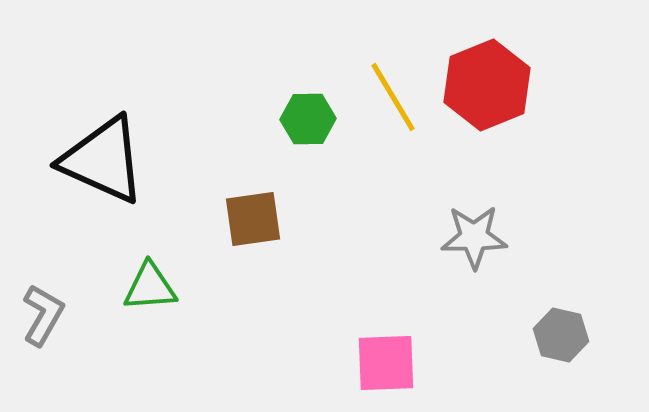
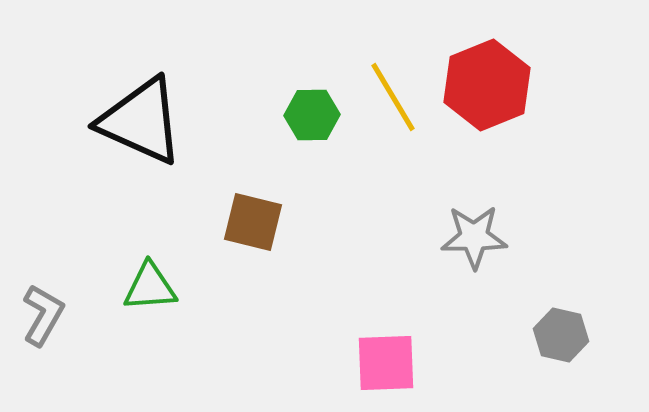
green hexagon: moved 4 px right, 4 px up
black triangle: moved 38 px right, 39 px up
brown square: moved 3 px down; rotated 22 degrees clockwise
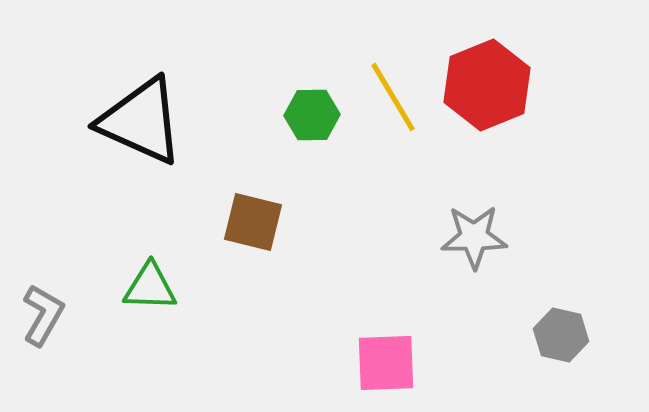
green triangle: rotated 6 degrees clockwise
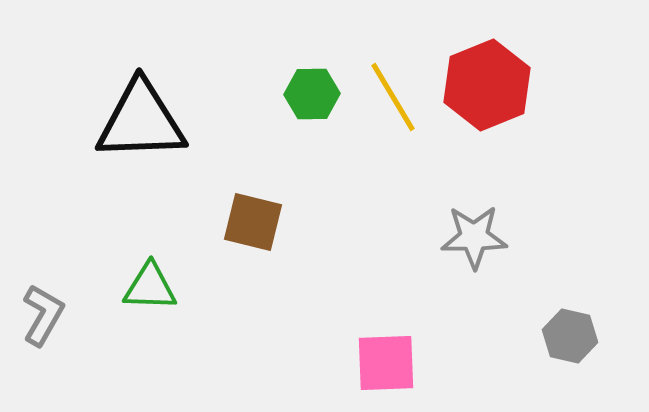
green hexagon: moved 21 px up
black triangle: rotated 26 degrees counterclockwise
gray hexagon: moved 9 px right, 1 px down
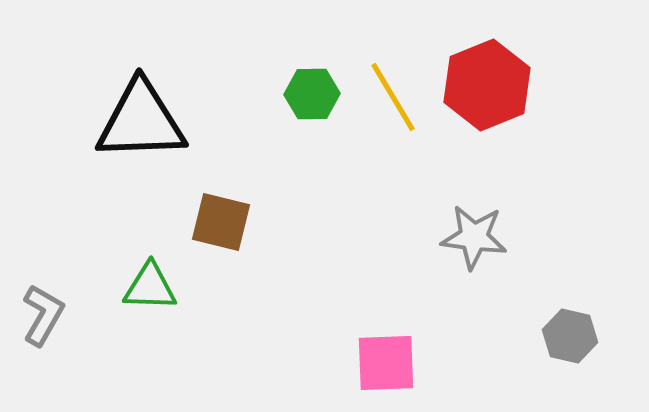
brown square: moved 32 px left
gray star: rotated 8 degrees clockwise
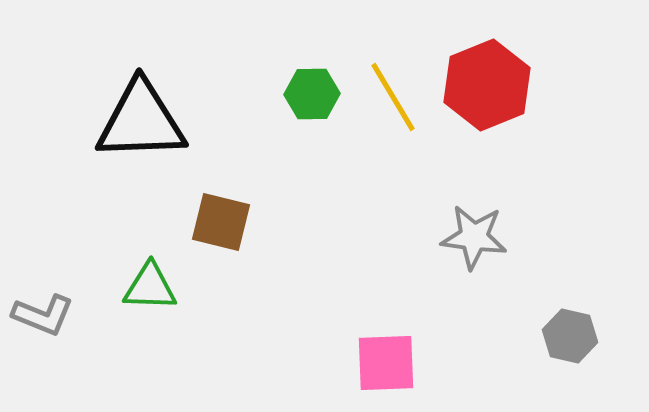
gray L-shape: rotated 82 degrees clockwise
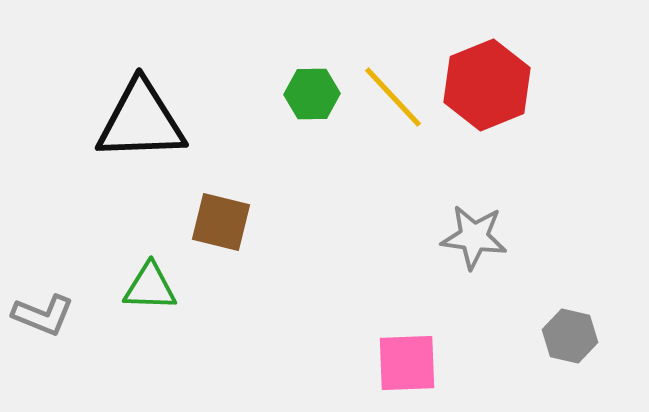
yellow line: rotated 12 degrees counterclockwise
pink square: moved 21 px right
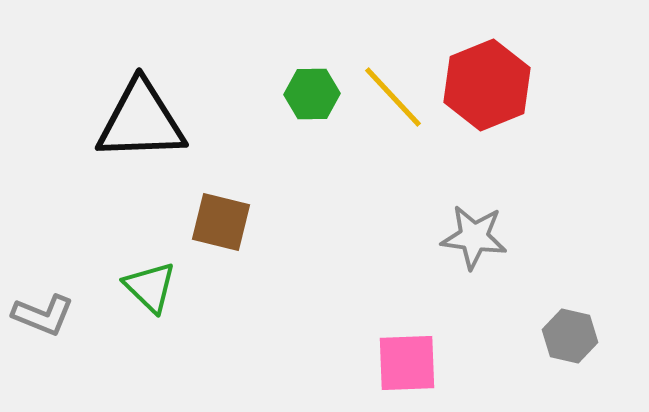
green triangle: rotated 42 degrees clockwise
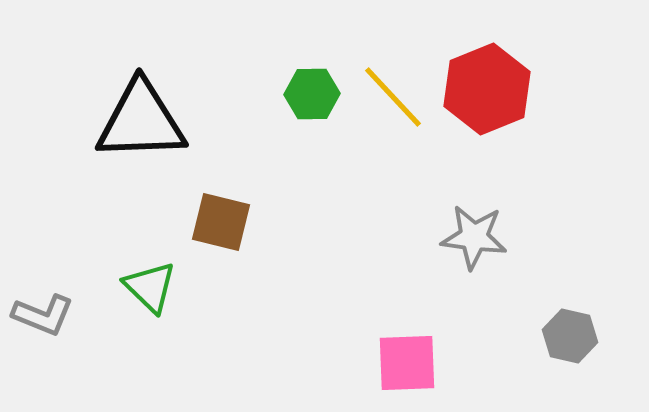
red hexagon: moved 4 px down
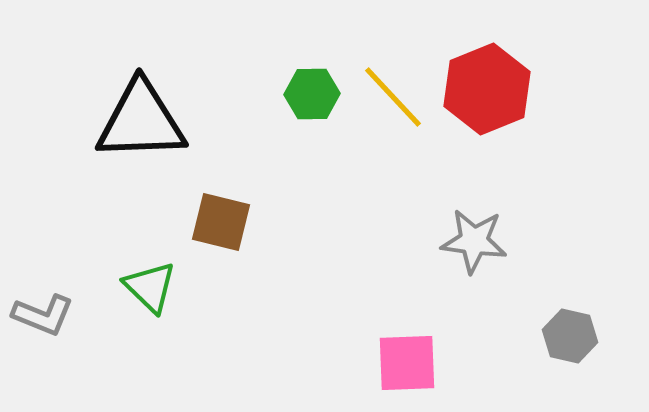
gray star: moved 4 px down
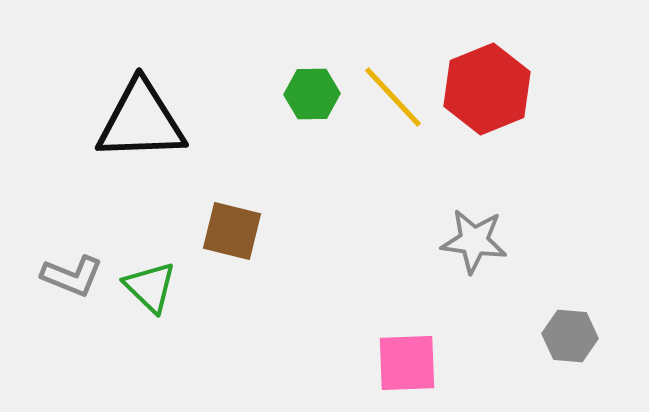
brown square: moved 11 px right, 9 px down
gray L-shape: moved 29 px right, 39 px up
gray hexagon: rotated 8 degrees counterclockwise
